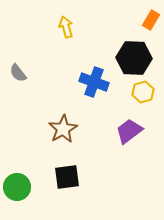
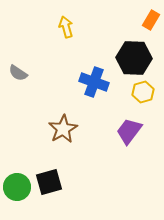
gray semicircle: rotated 18 degrees counterclockwise
purple trapezoid: rotated 16 degrees counterclockwise
black square: moved 18 px left, 5 px down; rotated 8 degrees counterclockwise
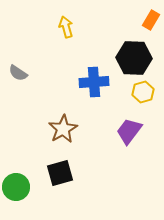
blue cross: rotated 24 degrees counterclockwise
black square: moved 11 px right, 9 px up
green circle: moved 1 px left
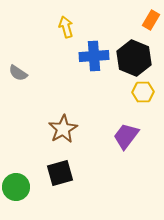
black hexagon: rotated 20 degrees clockwise
blue cross: moved 26 px up
yellow hexagon: rotated 15 degrees clockwise
purple trapezoid: moved 3 px left, 5 px down
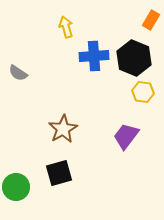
yellow hexagon: rotated 10 degrees clockwise
black square: moved 1 px left
